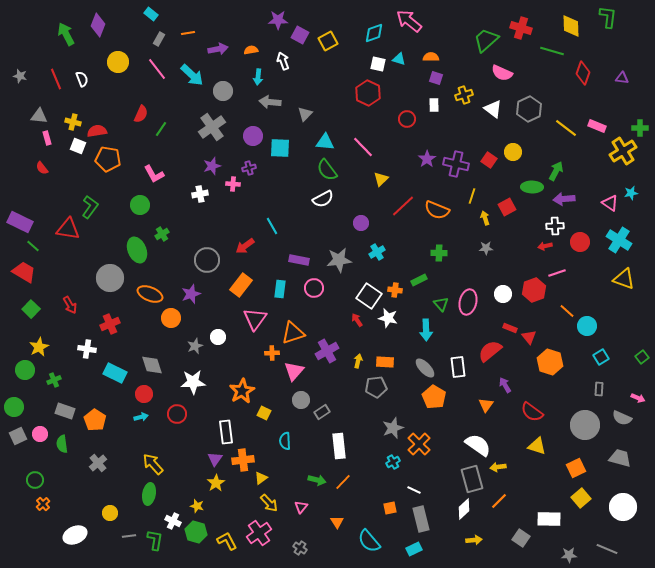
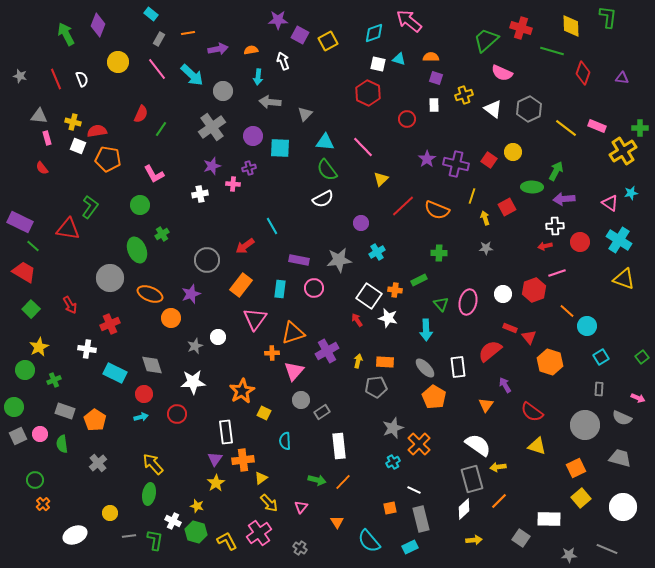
cyan rectangle at (414, 549): moved 4 px left, 2 px up
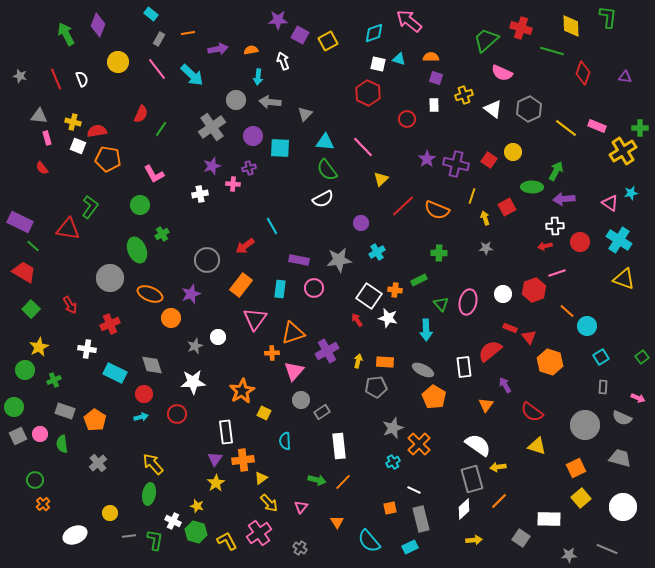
purple triangle at (622, 78): moved 3 px right, 1 px up
gray circle at (223, 91): moved 13 px right, 9 px down
white rectangle at (458, 367): moved 6 px right
gray ellipse at (425, 368): moved 2 px left, 2 px down; rotated 20 degrees counterclockwise
gray rectangle at (599, 389): moved 4 px right, 2 px up
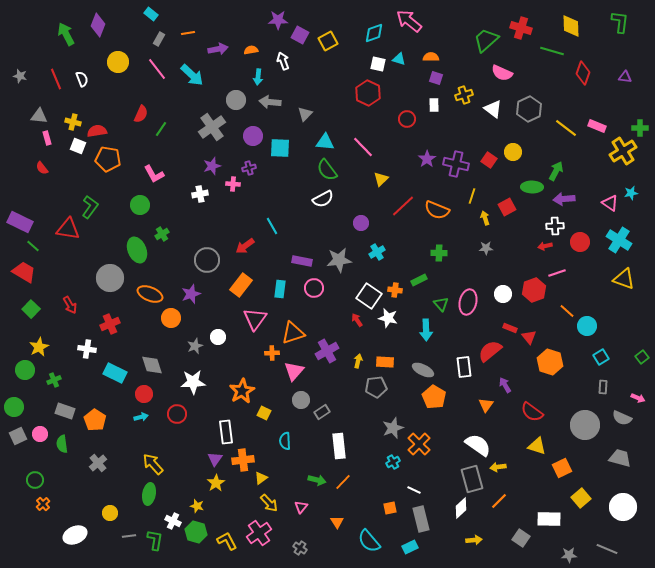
green L-shape at (608, 17): moved 12 px right, 5 px down
purple rectangle at (299, 260): moved 3 px right, 1 px down
orange square at (576, 468): moved 14 px left
white diamond at (464, 509): moved 3 px left, 1 px up
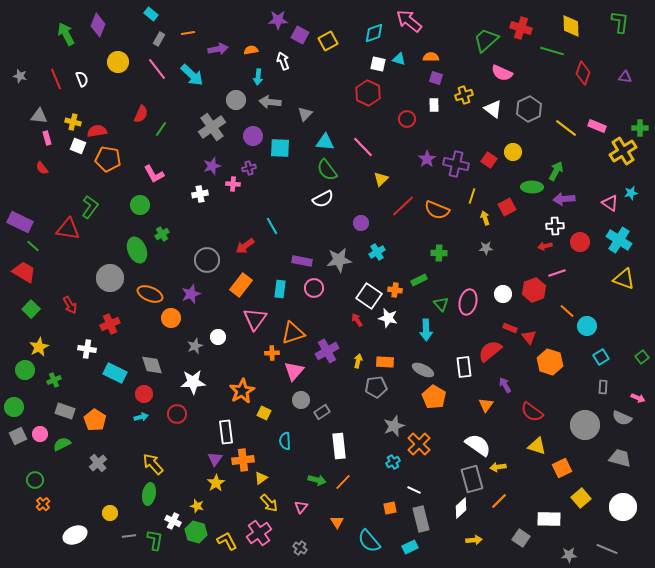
gray star at (393, 428): moved 1 px right, 2 px up
green semicircle at (62, 444): rotated 72 degrees clockwise
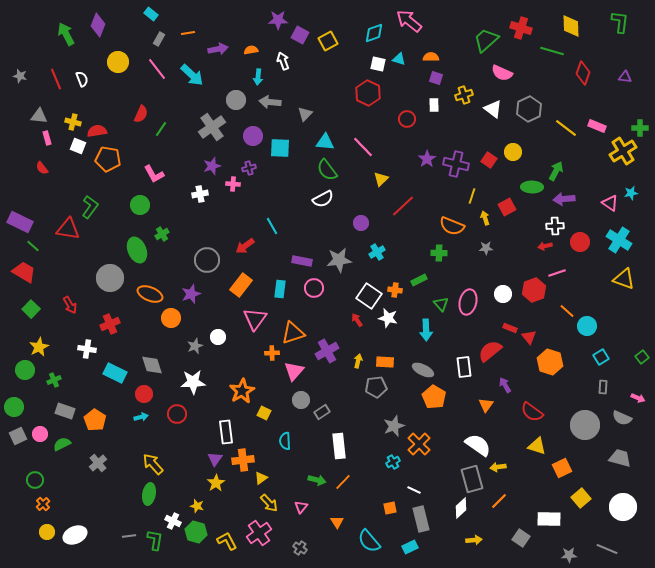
orange semicircle at (437, 210): moved 15 px right, 16 px down
yellow circle at (110, 513): moved 63 px left, 19 px down
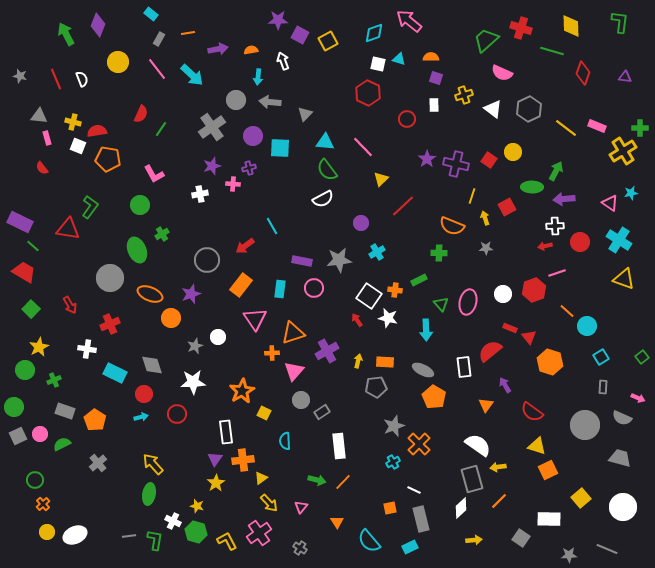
pink triangle at (255, 319): rotated 10 degrees counterclockwise
orange square at (562, 468): moved 14 px left, 2 px down
